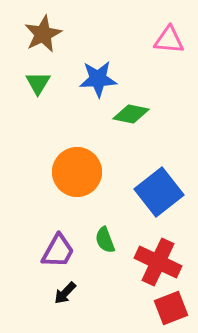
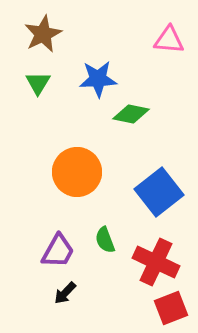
red cross: moved 2 px left
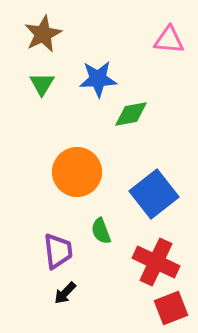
green triangle: moved 4 px right, 1 px down
green diamond: rotated 21 degrees counterclockwise
blue square: moved 5 px left, 2 px down
green semicircle: moved 4 px left, 9 px up
purple trapezoid: rotated 36 degrees counterclockwise
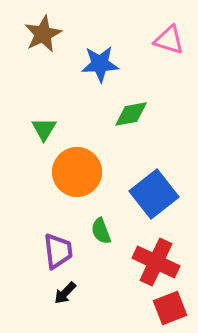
pink triangle: rotated 12 degrees clockwise
blue star: moved 2 px right, 15 px up
green triangle: moved 2 px right, 45 px down
red square: moved 1 px left
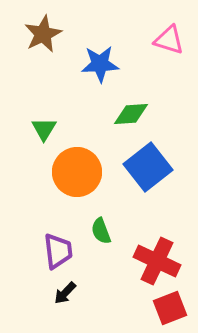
green diamond: rotated 6 degrees clockwise
blue square: moved 6 px left, 27 px up
red cross: moved 1 px right, 1 px up
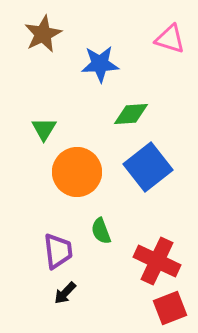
pink triangle: moved 1 px right, 1 px up
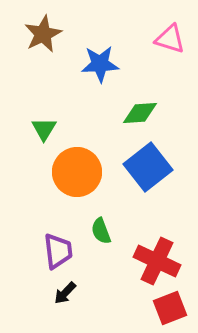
green diamond: moved 9 px right, 1 px up
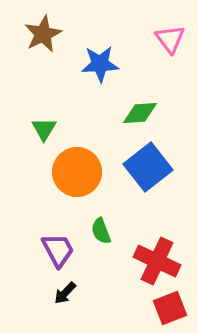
pink triangle: rotated 36 degrees clockwise
purple trapezoid: moved 1 px up; rotated 21 degrees counterclockwise
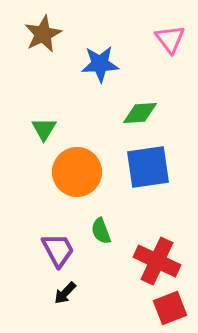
blue square: rotated 30 degrees clockwise
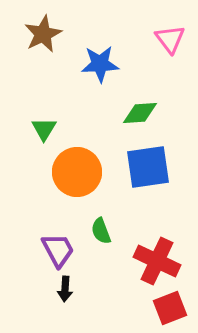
black arrow: moved 4 px up; rotated 40 degrees counterclockwise
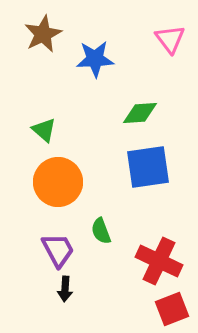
blue star: moved 5 px left, 5 px up
green triangle: moved 1 px down; rotated 20 degrees counterclockwise
orange circle: moved 19 px left, 10 px down
red cross: moved 2 px right
red square: moved 2 px right, 1 px down
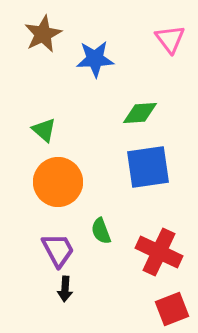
red cross: moved 9 px up
